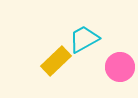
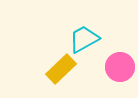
yellow rectangle: moved 5 px right, 8 px down
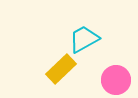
pink circle: moved 4 px left, 13 px down
